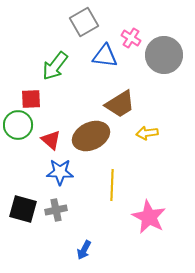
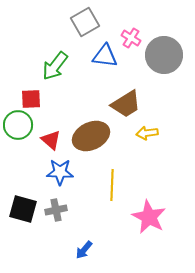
gray square: moved 1 px right
brown trapezoid: moved 6 px right
blue arrow: rotated 12 degrees clockwise
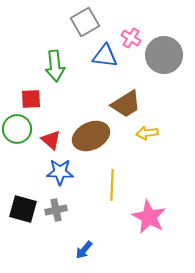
green arrow: rotated 44 degrees counterclockwise
green circle: moved 1 px left, 4 px down
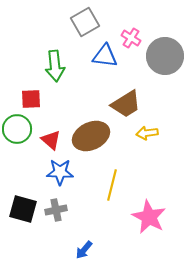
gray circle: moved 1 px right, 1 px down
yellow line: rotated 12 degrees clockwise
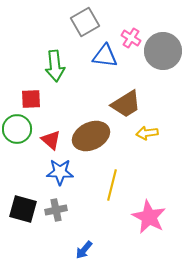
gray circle: moved 2 px left, 5 px up
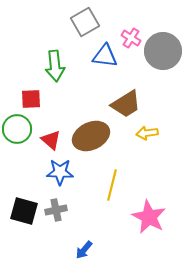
black square: moved 1 px right, 2 px down
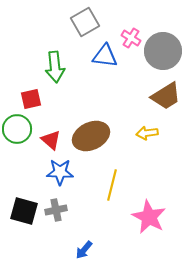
green arrow: moved 1 px down
red square: rotated 10 degrees counterclockwise
brown trapezoid: moved 40 px right, 8 px up
